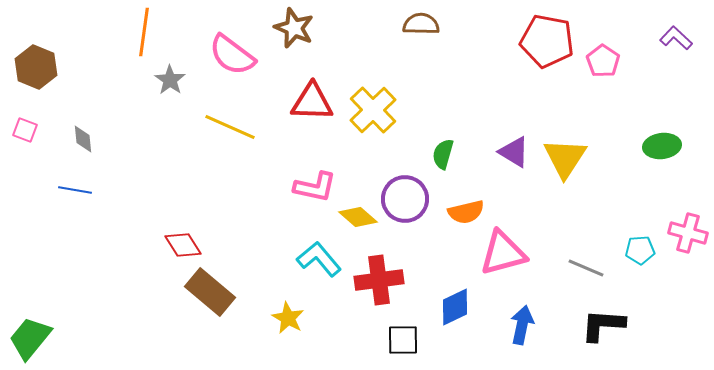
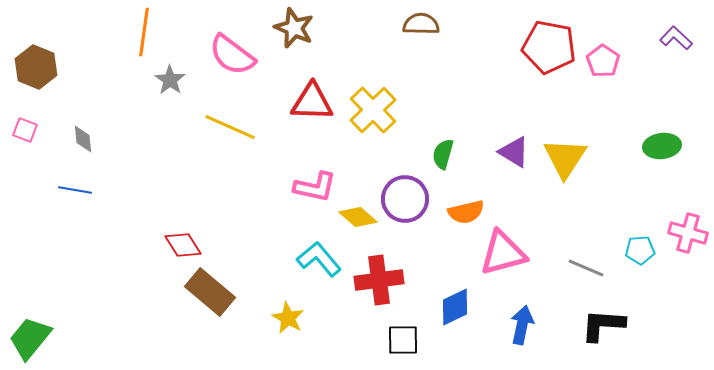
red pentagon: moved 2 px right, 6 px down
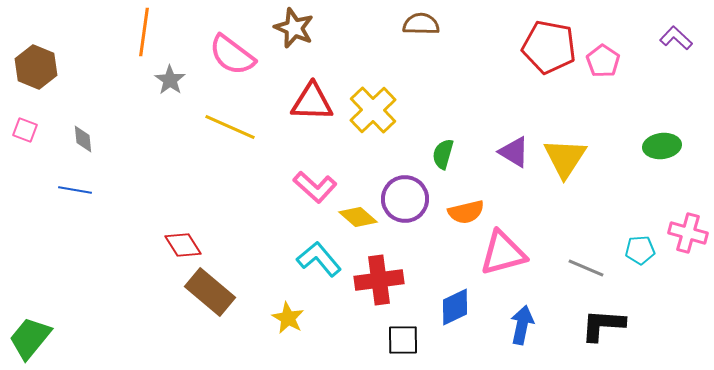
pink L-shape: rotated 30 degrees clockwise
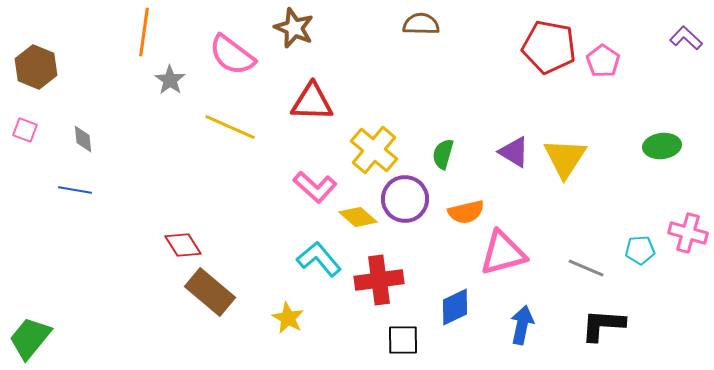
purple L-shape: moved 10 px right
yellow cross: moved 1 px right, 40 px down; rotated 6 degrees counterclockwise
